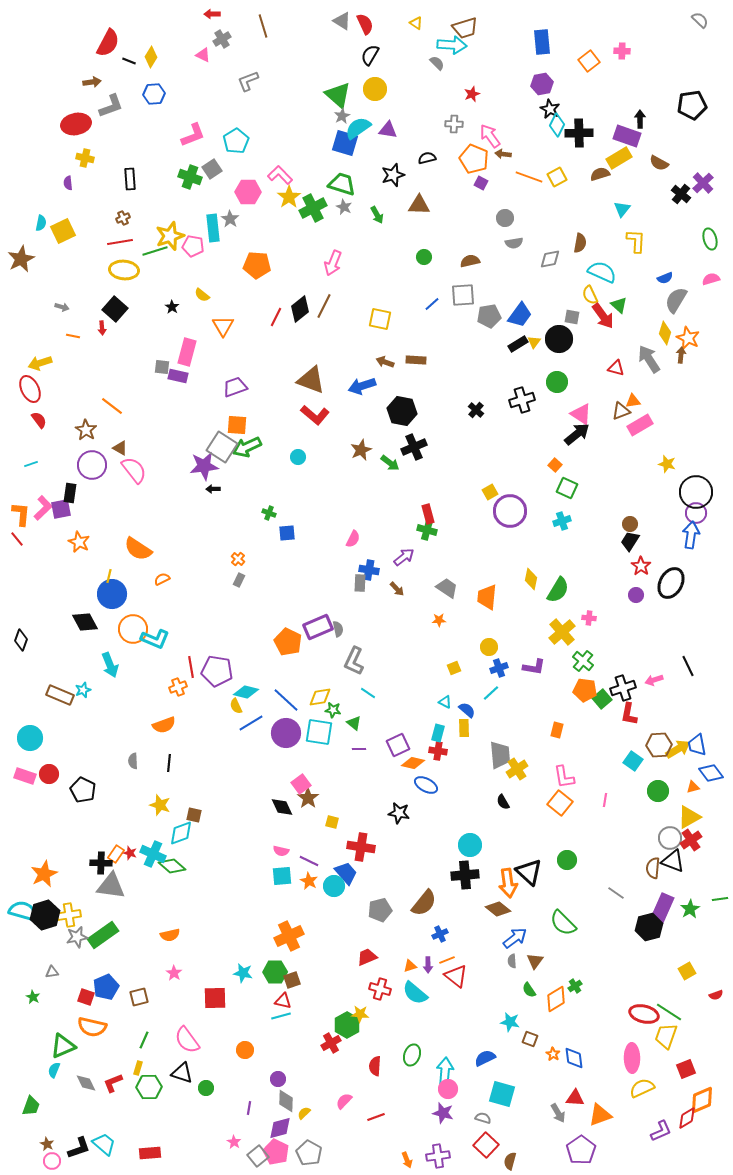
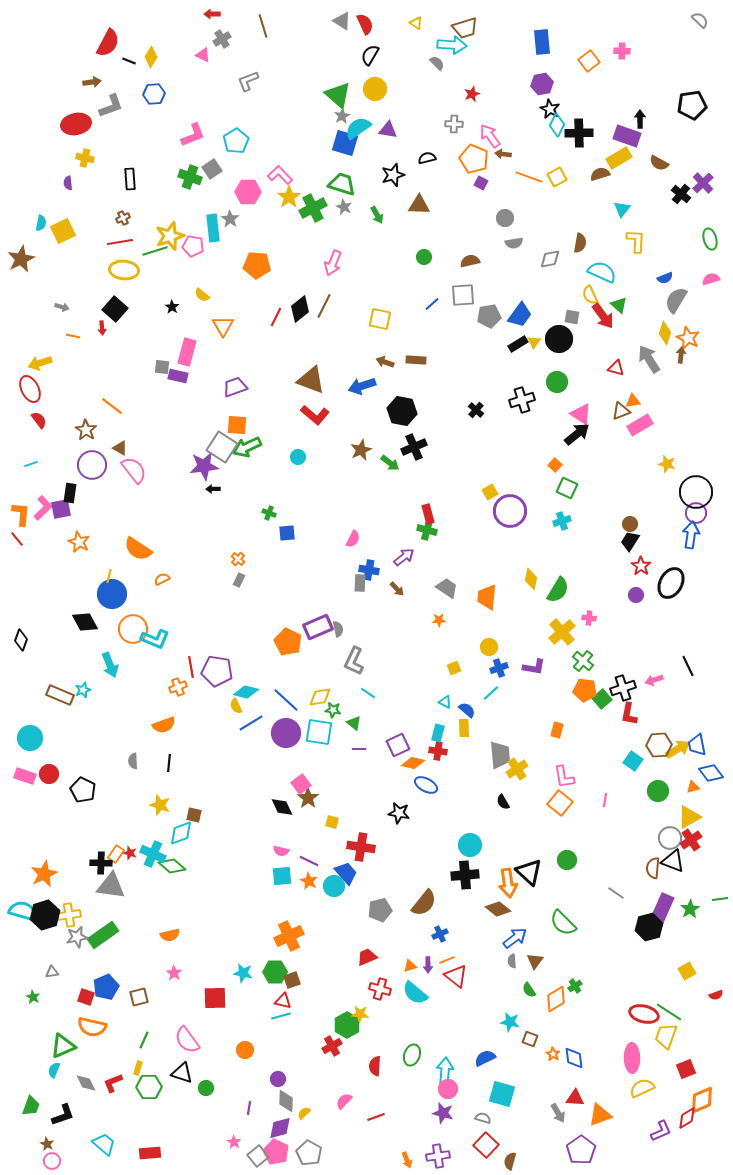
red cross at (331, 1043): moved 1 px right, 3 px down
black L-shape at (79, 1148): moved 16 px left, 33 px up
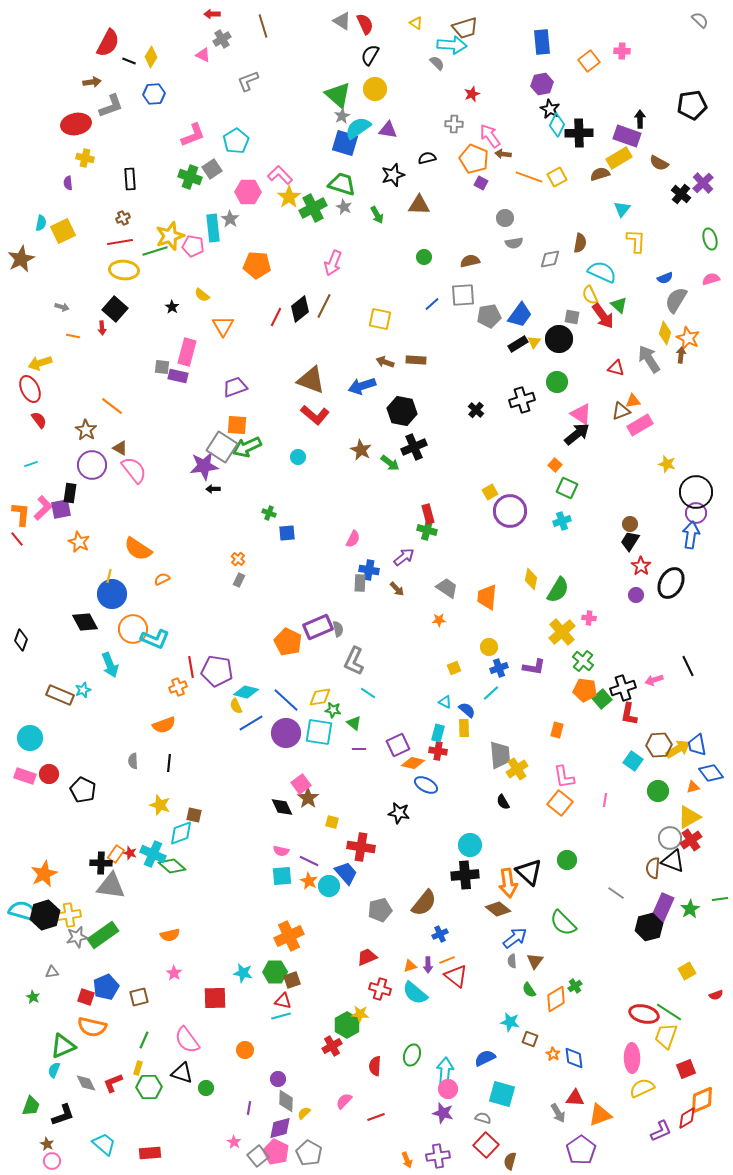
brown star at (361, 450): rotated 20 degrees counterclockwise
cyan circle at (334, 886): moved 5 px left
